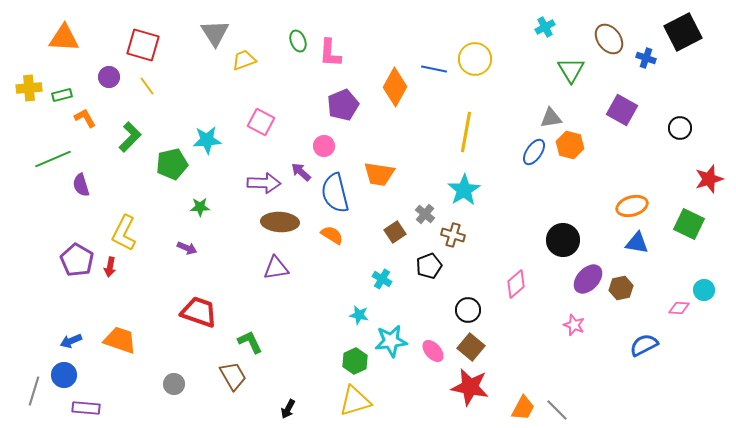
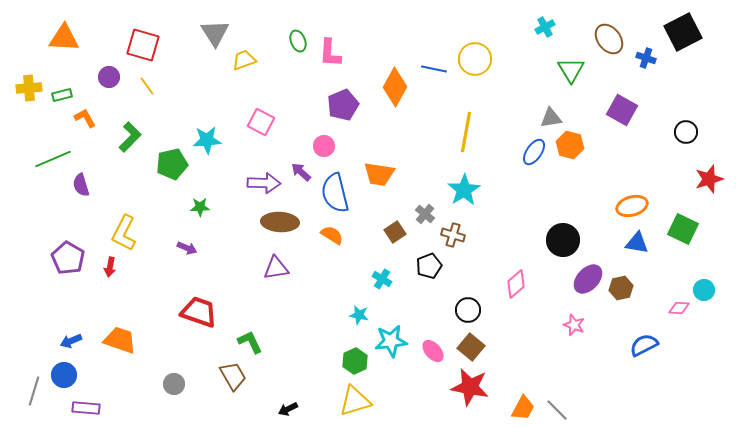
black circle at (680, 128): moved 6 px right, 4 px down
green square at (689, 224): moved 6 px left, 5 px down
purple pentagon at (77, 260): moved 9 px left, 2 px up
black arrow at (288, 409): rotated 36 degrees clockwise
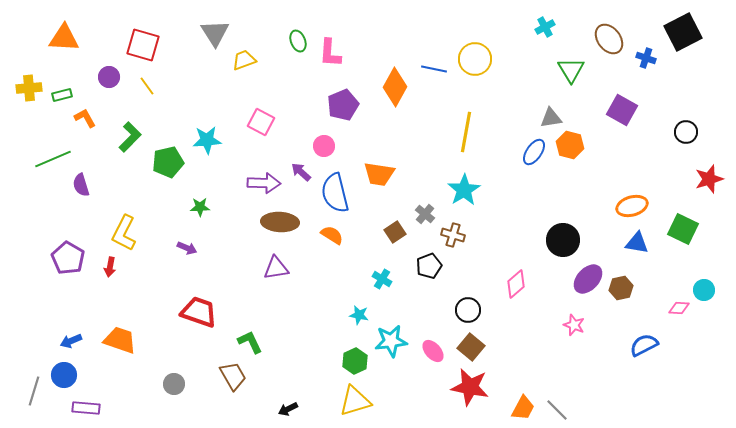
green pentagon at (172, 164): moved 4 px left, 2 px up
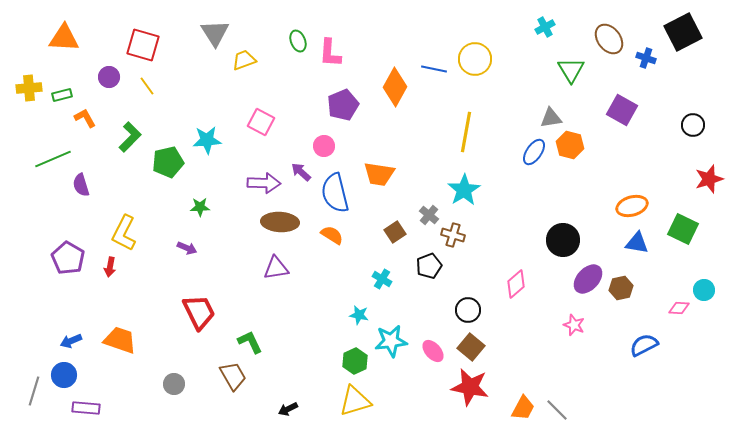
black circle at (686, 132): moved 7 px right, 7 px up
gray cross at (425, 214): moved 4 px right, 1 px down
red trapezoid at (199, 312): rotated 45 degrees clockwise
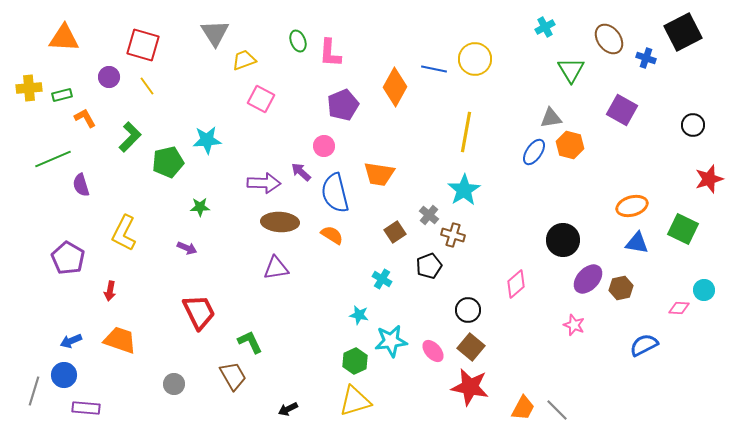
pink square at (261, 122): moved 23 px up
red arrow at (110, 267): moved 24 px down
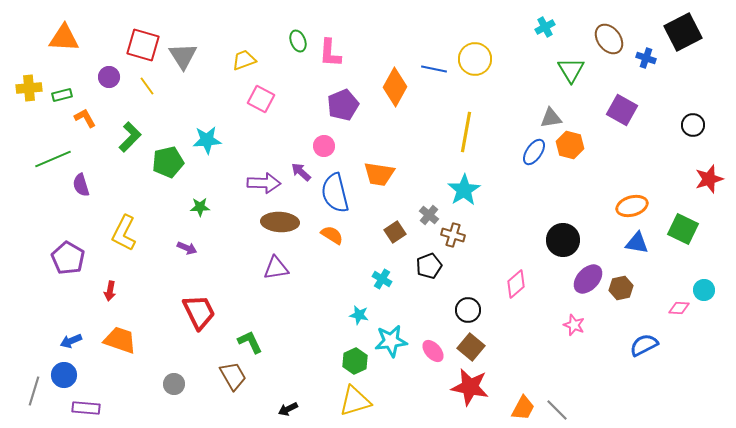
gray triangle at (215, 33): moved 32 px left, 23 px down
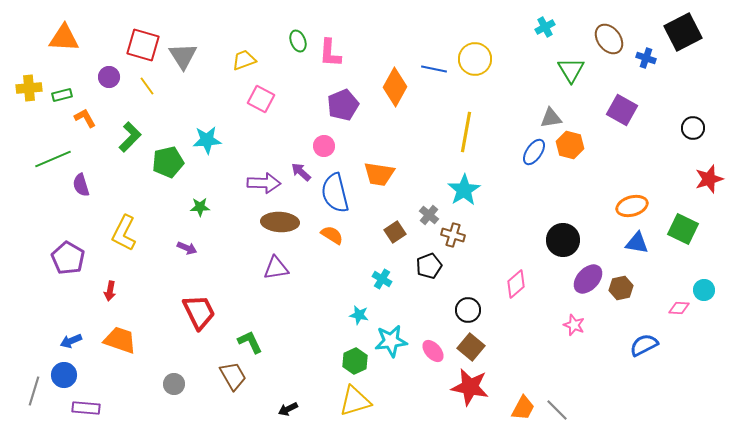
black circle at (693, 125): moved 3 px down
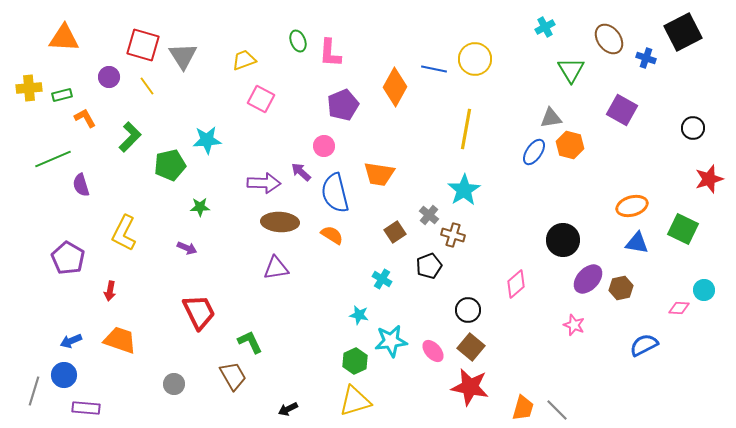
yellow line at (466, 132): moved 3 px up
green pentagon at (168, 162): moved 2 px right, 3 px down
orange trapezoid at (523, 408): rotated 12 degrees counterclockwise
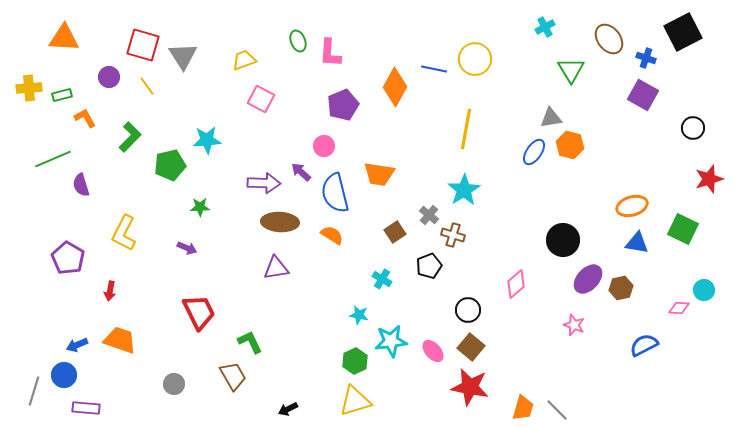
purple square at (622, 110): moved 21 px right, 15 px up
blue arrow at (71, 341): moved 6 px right, 4 px down
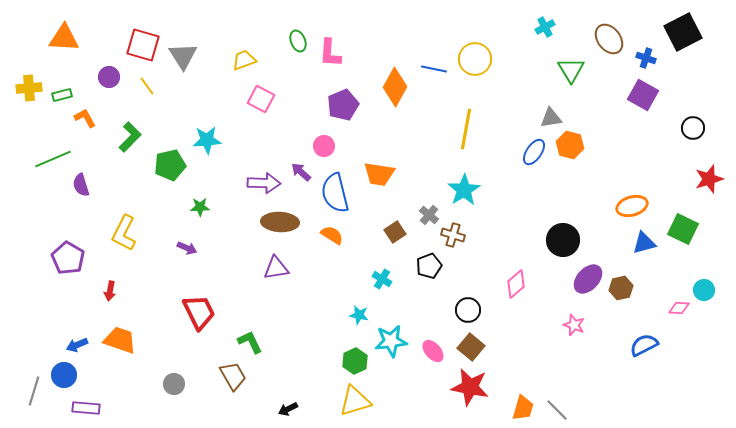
blue triangle at (637, 243): moved 7 px right; rotated 25 degrees counterclockwise
